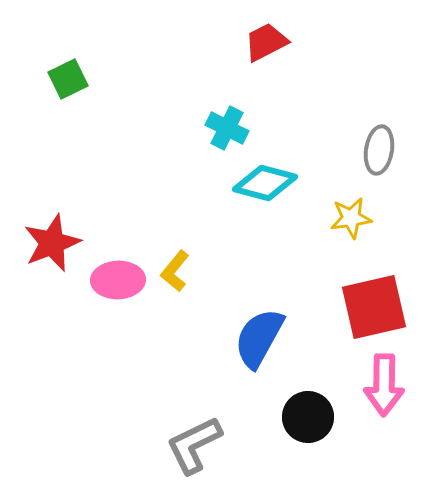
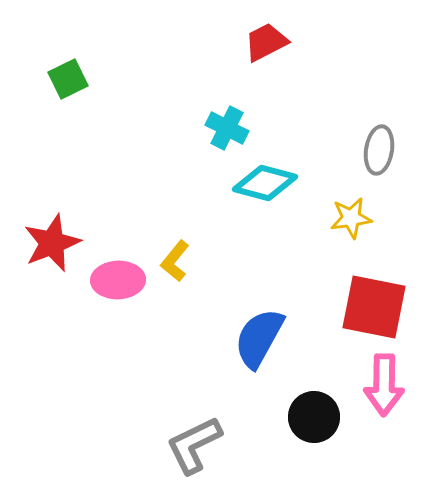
yellow L-shape: moved 10 px up
red square: rotated 24 degrees clockwise
black circle: moved 6 px right
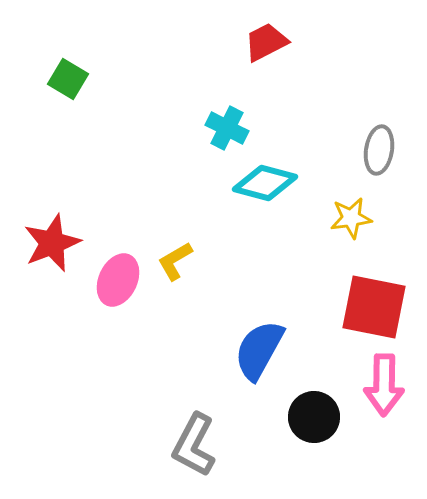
green square: rotated 33 degrees counterclockwise
yellow L-shape: rotated 21 degrees clockwise
pink ellipse: rotated 63 degrees counterclockwise
blue semicircle: moved 12 px down
gray L-shape: rotated 36 degrees counterclockwise
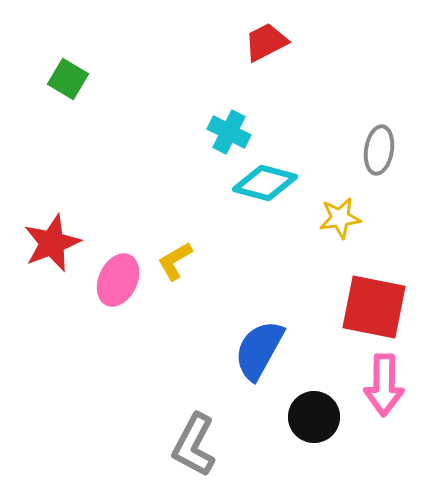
cyan cross: moved 2 px right, 4 px down
yellow star: moved 11 px left
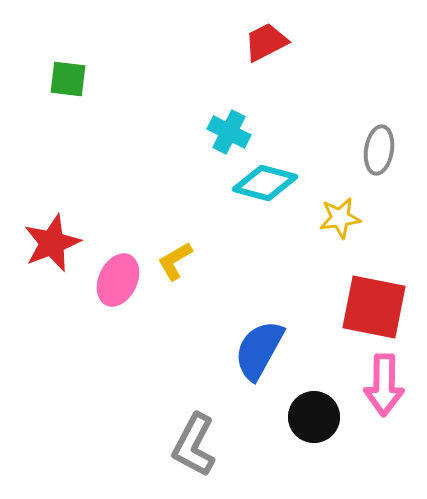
green square: rotated 24 degrees counterclockwise
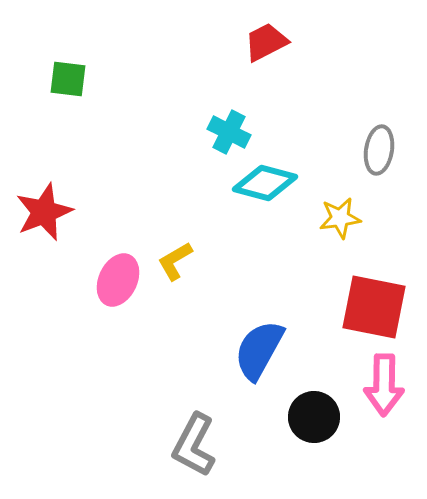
red star: moved 8 px left, 31 px up
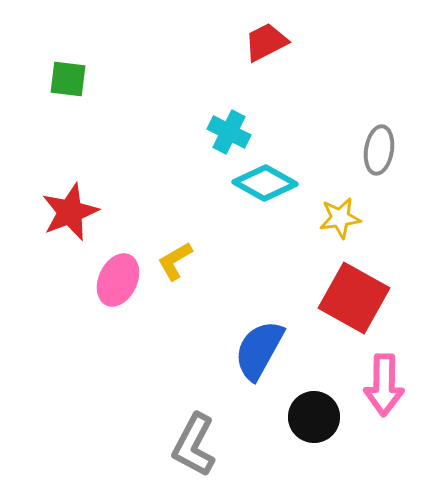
cyan diamond: rotated 14 degrees clockwise
red star: moved 26 px right
red square: moved 20 px left, 9 px up; rotated 18 degrees clockwise
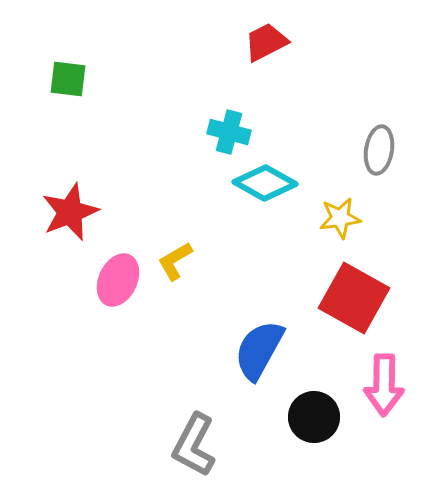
cyan cross: rotated 12 degrees counterclockwise
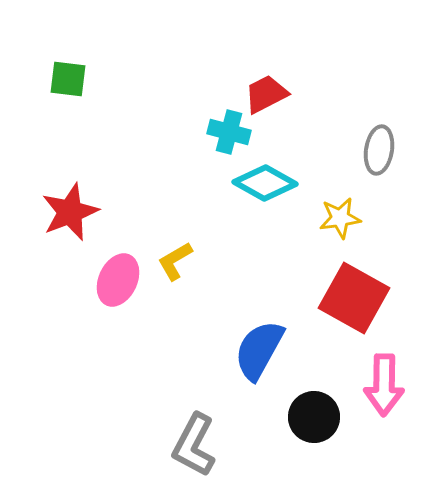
red trapezoid: moved 52 px down
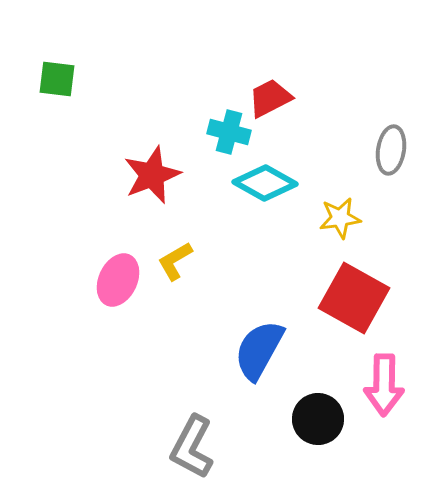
green square: moved 11 px left
red trapezoid: moved 4 px right, 4 px down
gray ellipse: moved 12 px right
red star: moved 82 px right, 37 px up
black circle: moved 4 px right, 2 px down
gray L-shape: moved 2 px left, 2 px down
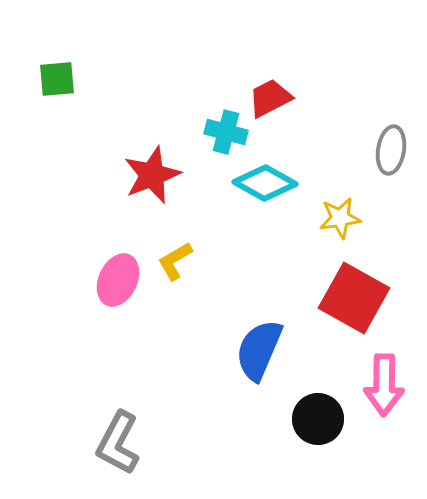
green square: rotated 12 degrees counterclockwise
cyan cross: moved 3 px left
blue semicircle: rotated 6 degrees counterclockwise
gray L-shape: moved 74 px left, 4 px up
